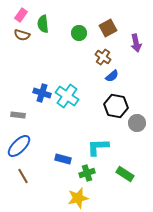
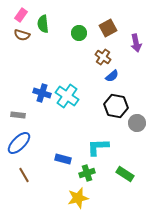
blue ellipse: moved 3 px up
brown line: moved 1 px right, 1 px up
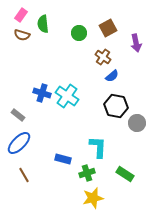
gray rectangle: rotated 32 degrees clockwise
cyan L-shape: rotated 95 degrees clockwise
yellow star: moved 15 px right
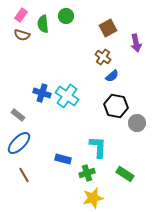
green circle: moved 13 px left, 17 px up
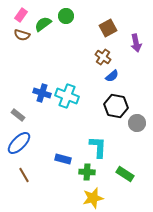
green semicircle: rotated 60 degrees clockwise
cyan cross: rotated 15 degrees counterclockwise
green cross: moved 1 px up; rotated 21 degrees clockwise
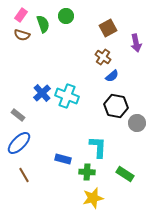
green semicircle: rotated 108 degrees clockwise
blue cross: rotated 30 degrees clockwise
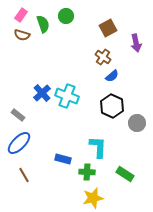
black hexagon: moved 4 px left; rotated 15 degrees clockwise
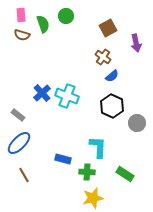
pink rectangle: rotated 40 degrees counterclockwise
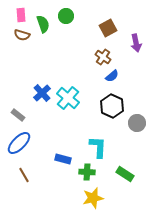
cyan cross: moved 1 px right, 2 px down; rotated 20 degrees clockwise
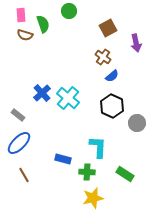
green circle: moved 3 px right, 5 px up
brown semicircle: moved 3 px right
